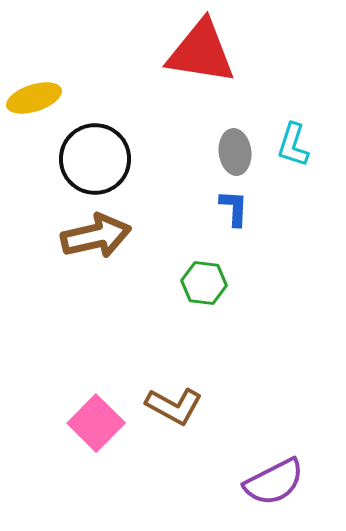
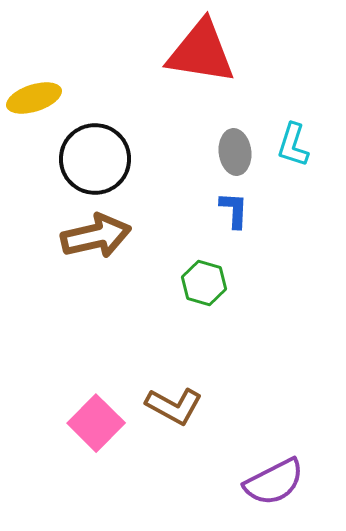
blue L-shape: moved 2 px down
green hexagon: rotated 9 degrees clockwise
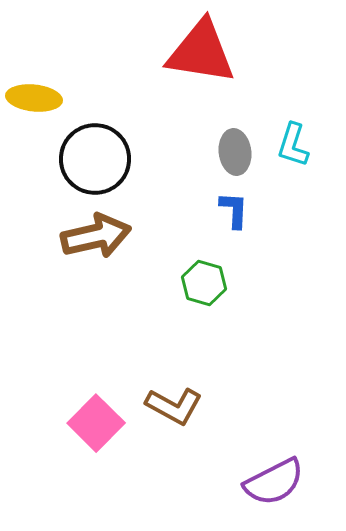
yellow ellipse: rotated 24 degrees clockwise
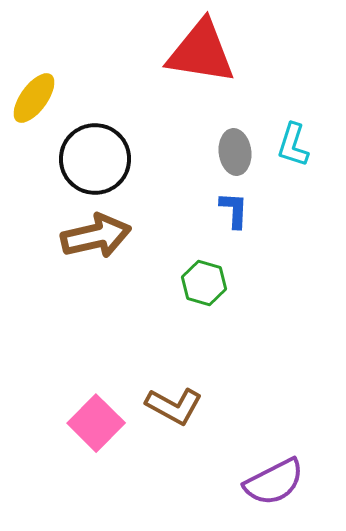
yellow ellipse: rotated 60 degrees counterclockwise
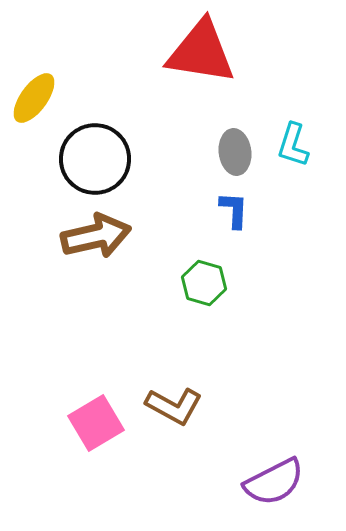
pink square: rotated 14 degrees clockwise
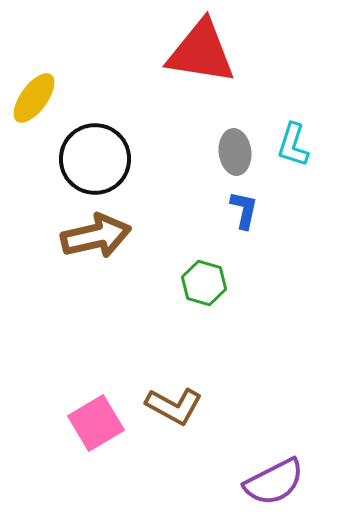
blue L-shape: moved 10 px right; rotated 9 degrees clockwise
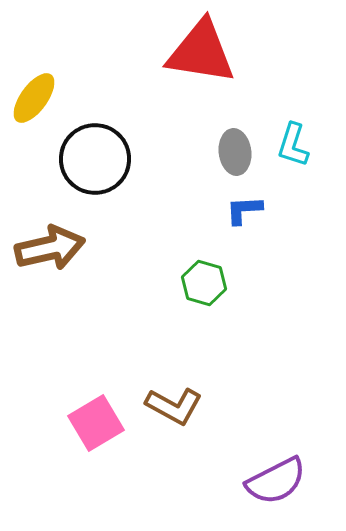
blue L-shape: rotated 105 degrees counterclockwise
brown arrow: moved 46 px left, 12 px down
purple semicircle: moved 2 px right, 1 px up
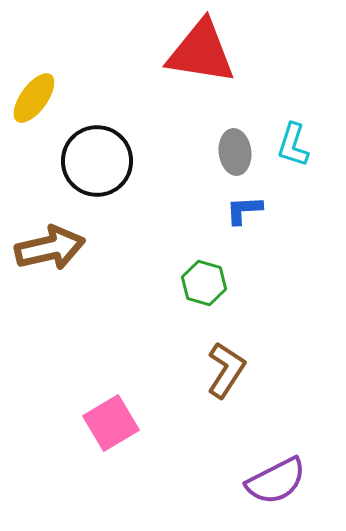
black circle: moved 2 px right, 2 px down
brown L-shape: moved 52 px right, 36 px up; rotated 86 degrees counterclockwise
pink square: moved 15 px right
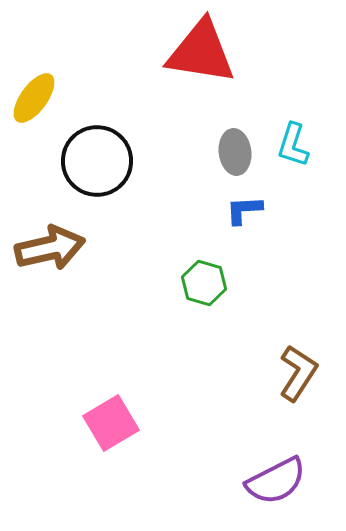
brown L-shape: moved 72 px right, 3 px down
